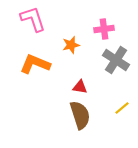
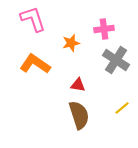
orange star: moved 2 px up
orange L-shape: rotated 12 degrees clockwise
red triangle: moved 2 px left, 2 px up
brown semicircle: moved 1 px left
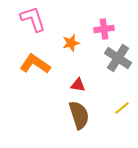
gray cross: moved 2 px right, 2 px up
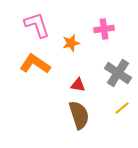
pink L-shape: moved 4 px right, 6 px down
gray cross: moved 15 px down
